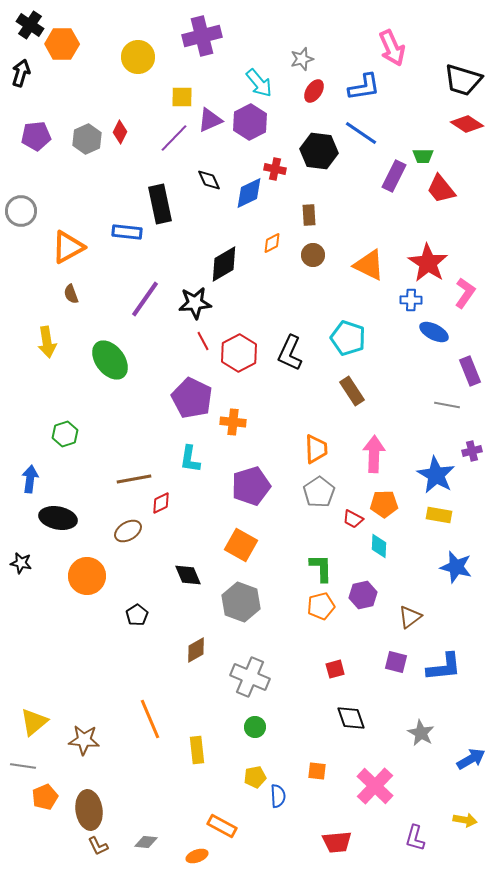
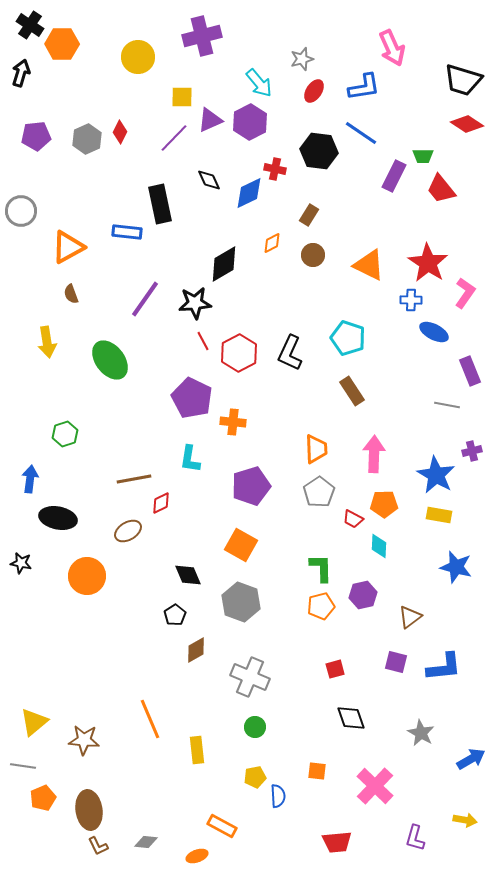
brown rectangle at (309, 215): rotated 35 degrees clockwise
black pentagon at (137, 615): moved 38 px right
orange pentagon at (45, 797): moved 2 px left, 1 px down
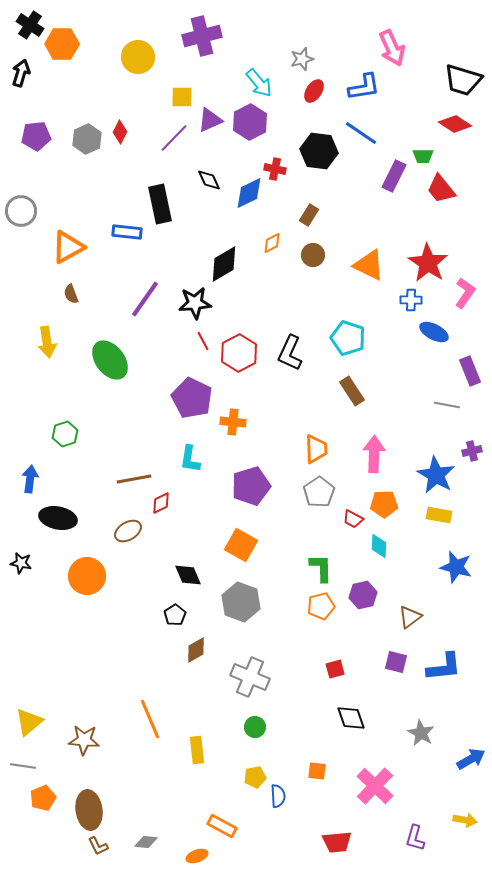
red diamond at (467, 124): moved 12 px left
yellow triangle at (34, 722): moved 5 px left
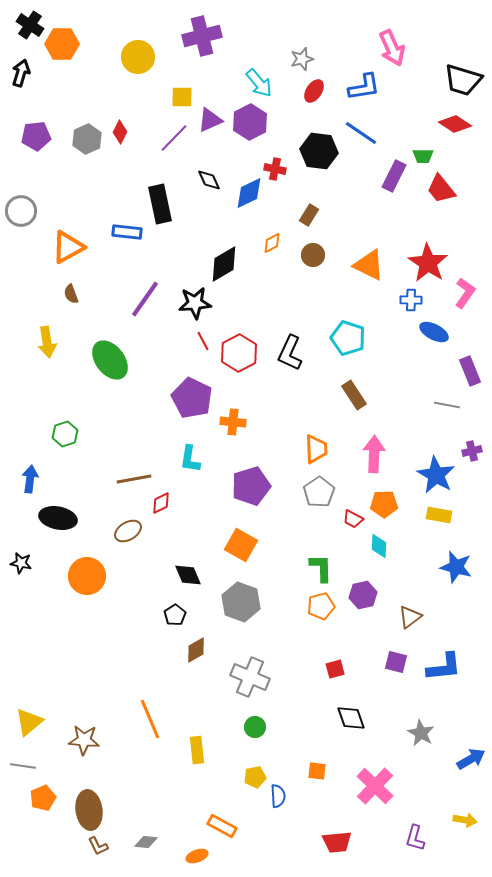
brown rectangle at (352, 391): moved 2 px right, 4 px down
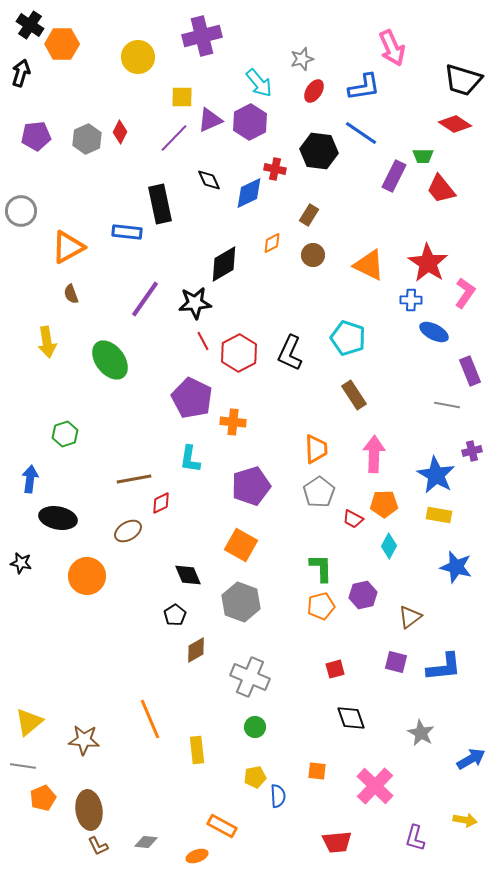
cyan diamond at (379, 546): moved 10 px right; rotated 25 degrees clockwise
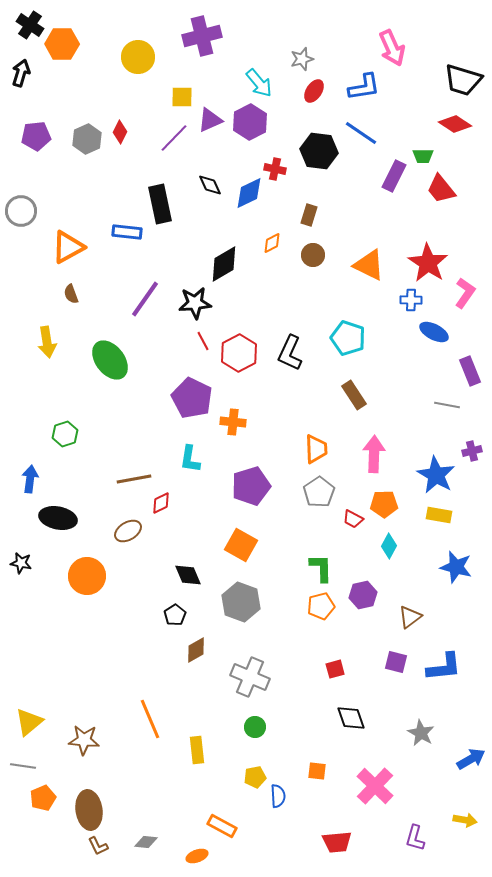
black diamond at (209, 180): moved 1 px right, 5 px down
brown rectangle at (309, 215): rotated 15 degrees counterclockwise
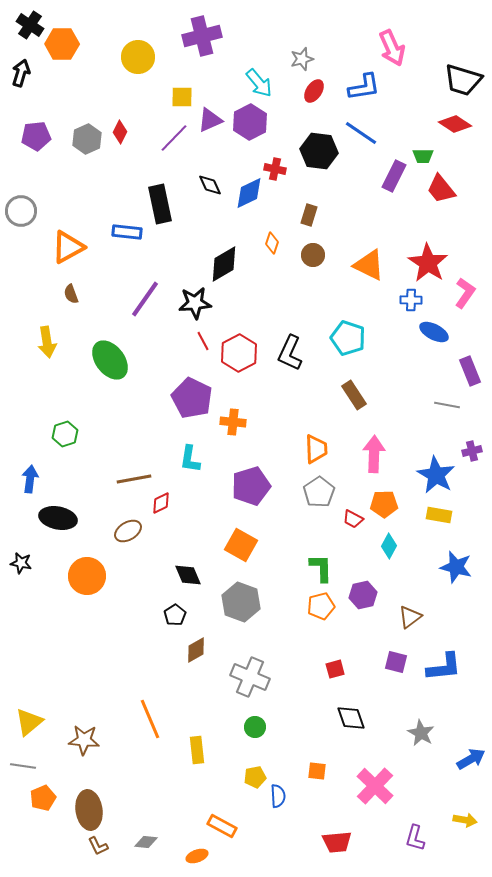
orange diamond at (272, 243): rotated 45 degrees counterclockwise
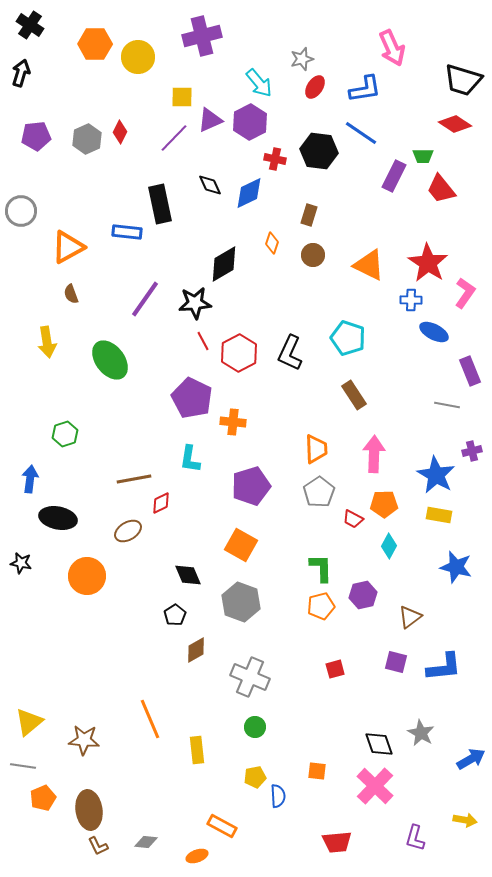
orange hexagon at (62, 44): moved 33 px right
blue L-shape at (364, 87): moved 1 px right, 2 px down
red ellipse at (314, 91): moved 1 px right, 4 px up
red cross at (275, 169): moved 10 px up
black diamond at (351, 718): moved 28 px right, 26 px down
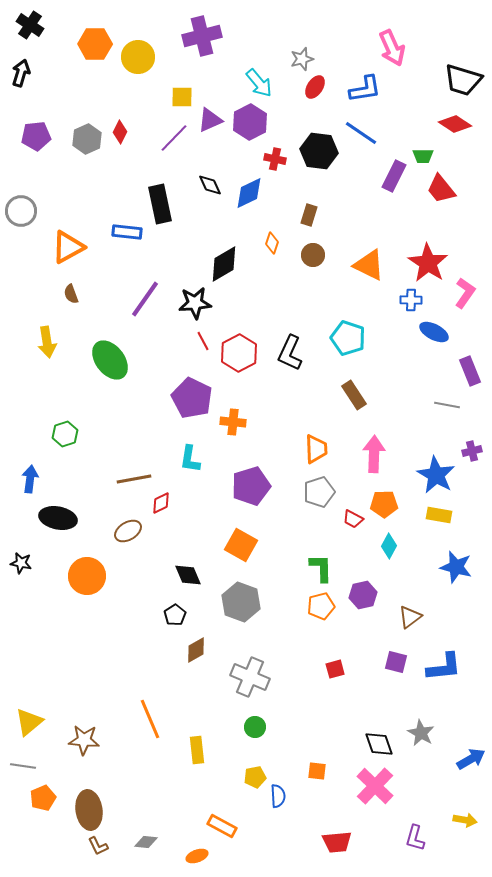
gray pentagon at (319, 492): rotated 16 degrees clockwise
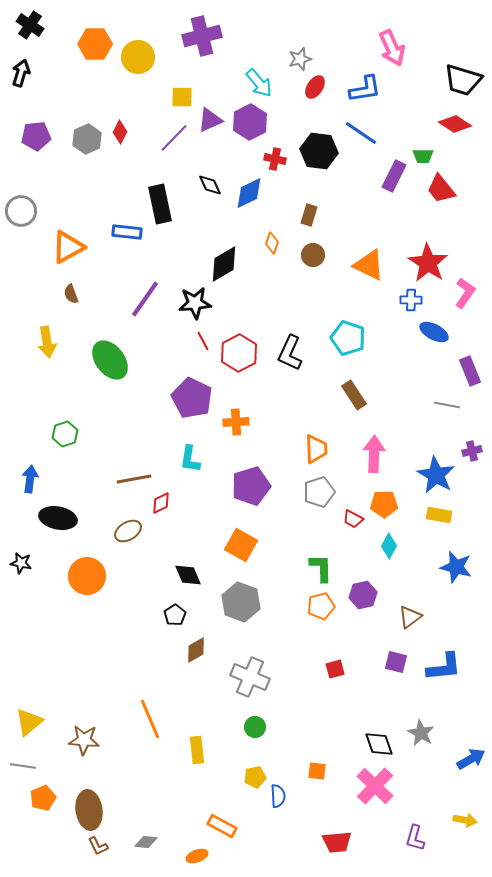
gray star at (302, 59): moved 2 px left
orange cross at (233, 422): moved 3 px right; rotated 10 degrees counterclockwise
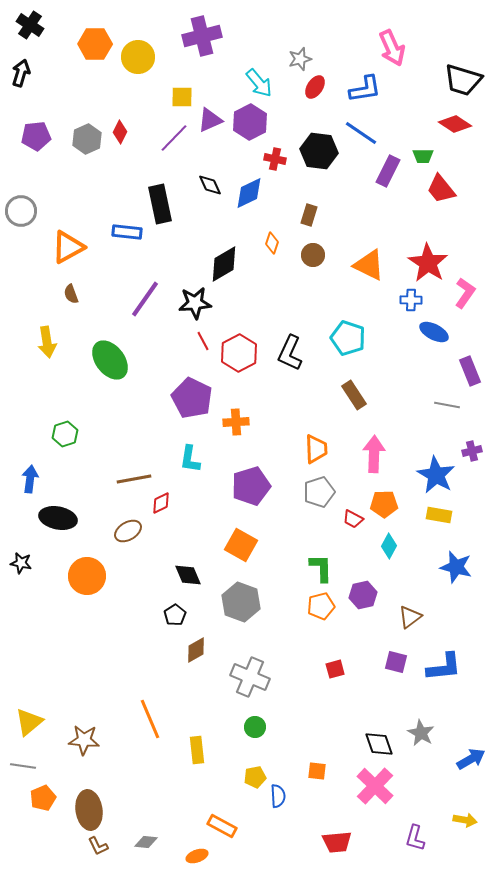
purple rectangle at (394, 176): moved 6 px left, 5 px up
